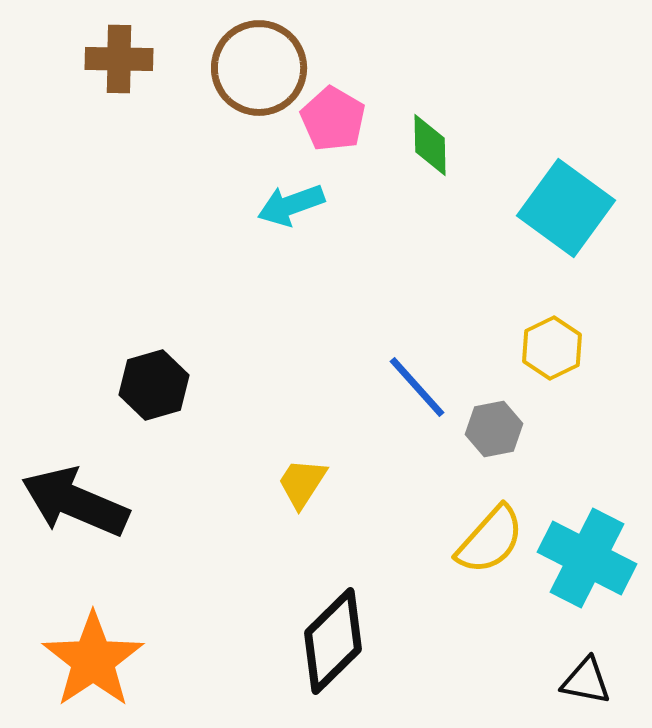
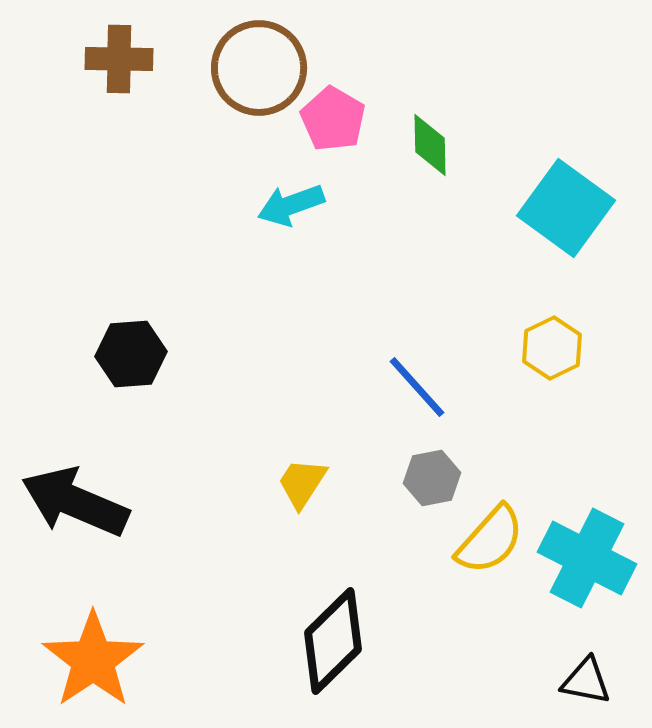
black hexagon: moved 23 px left, 31 px up; rotated 12 degrees clockwise
gray hexagon: moved 62 px left, 49 px down
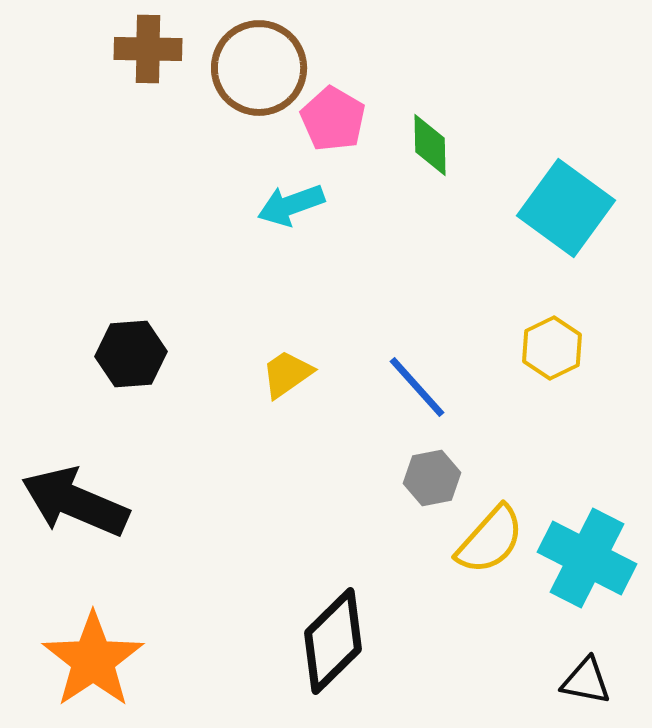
brown cross: moved 29 px right, 10 px up
yellow trapezoid: moved 15 px left, 109 px up; rotated 22 degrees clockwise
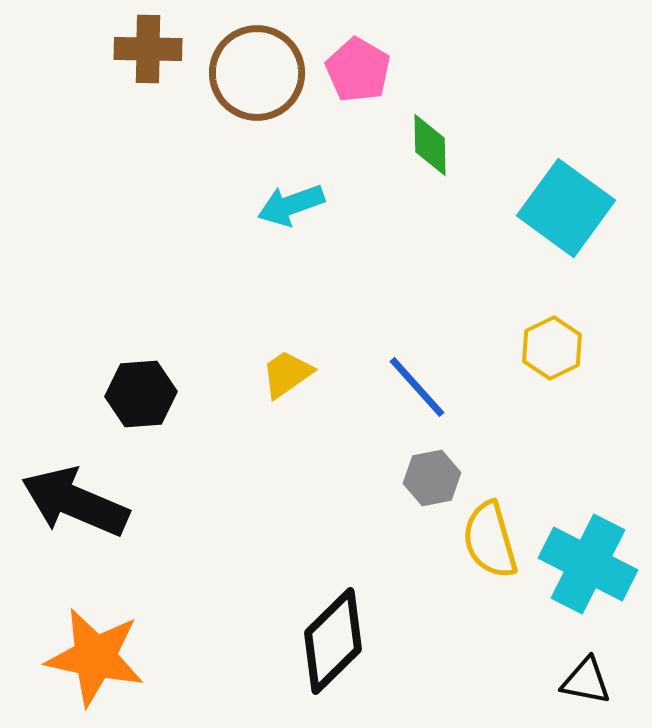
brown circle: moved 2 px left, 5 px down
pink pentagon: moved 25 px right, 49 px up
black hexagon: moved 10 px right, 40 px down
yellow semicircle: rotated 122 degrees clockwise
cyan cross: moved 1 px right, 6 px down
orange star: moved 2 px right, 3 px up; rotated 26 degrees counterclockwise
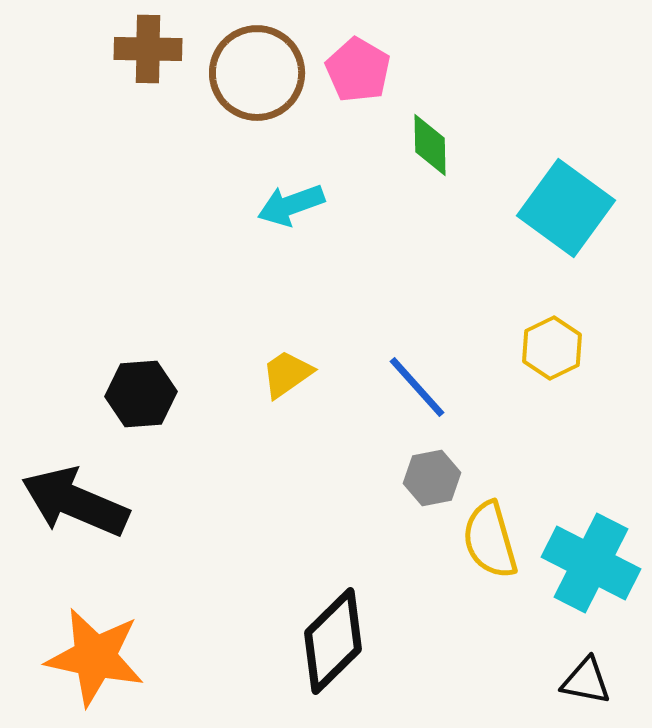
cyan cross: moved 3 px right, 1 px up
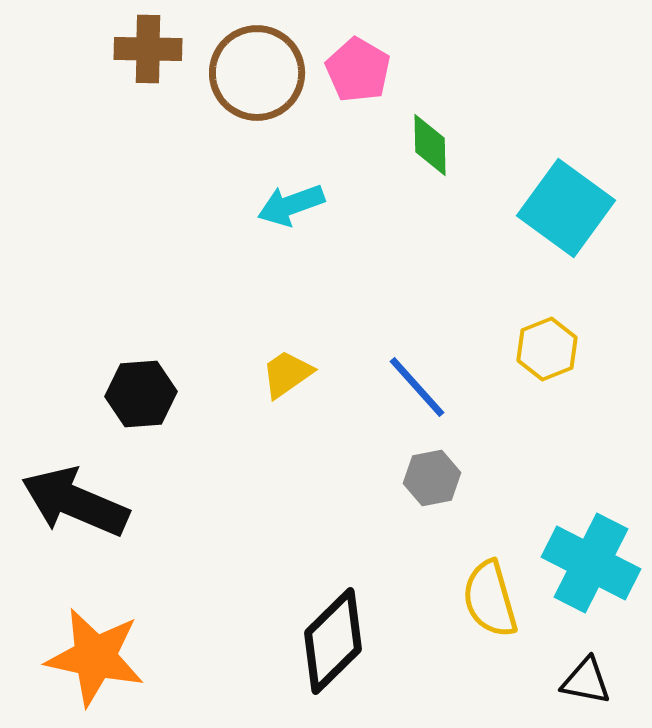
yellow hexagon: moved 5 px left, 1 px down; rotated 4 degrees clockwise
yellow semicircle: moved 59 px down
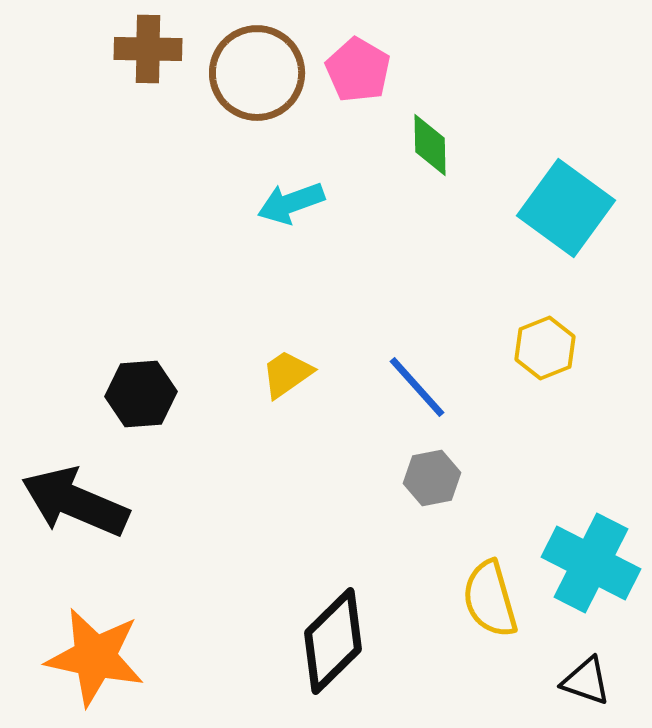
cyan arrow: moved 2 px up
yellow hexagon: moved 2 px left, 1 px up
black triangle: rotated 8 degrees clockwise
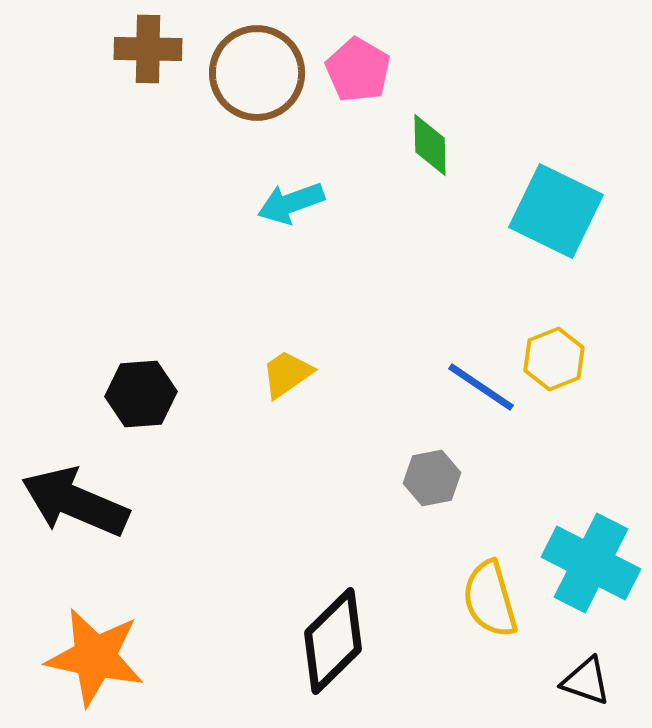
cyan square: moved 10 px left, 3 px down; rotated 10 degrees counterclockwise
yellow hexagon: moved 9 px right, 11 px down
blue line: moved 64 px right; rotated 14 degrees counterclockwise
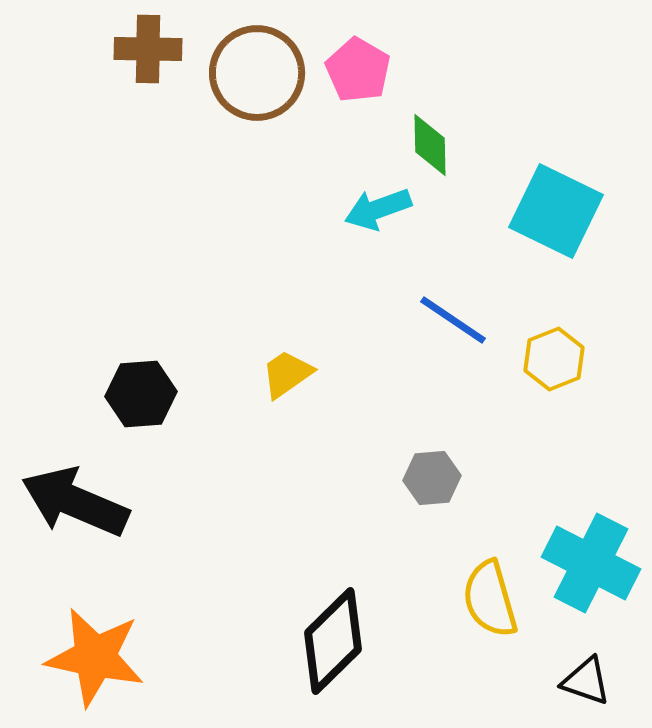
cyan arrow: moved 87 px right, 6 px down
blue line: moved 28 px left, 67 px up
gray hexagon: rotated 6 degrees clockwise
